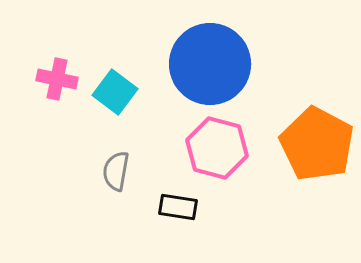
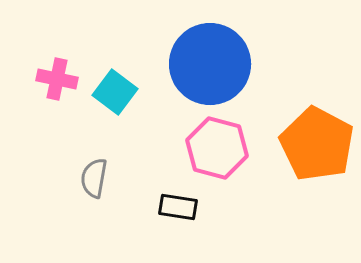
gray semicircle: moved 22 px left, 7 px down
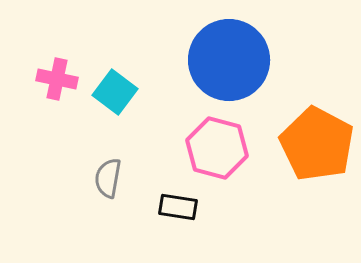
blue circle: moved 19 px right, 4 px up
gray semicircle: moved 14 px right
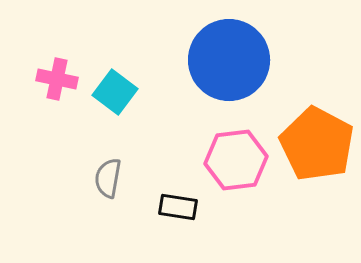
pink hexagon: moved 19 px right, 12 px down; rotated 22 degrees counterclockwise
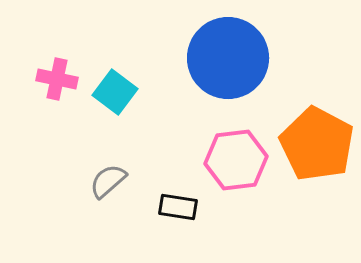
blue circle: moved 1 px left, 2 px up
gray semicircle: moved 3 px down; rotated 39 degrees clockwise
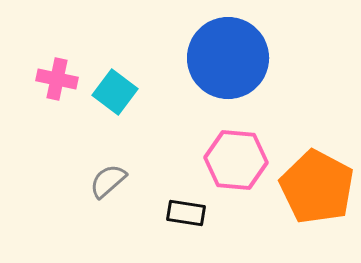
orange pentagon: moved 43 px down
pink hexagon: rotated 12 degrees clockwise
black rectangle: moved 8 px right, 6 px down
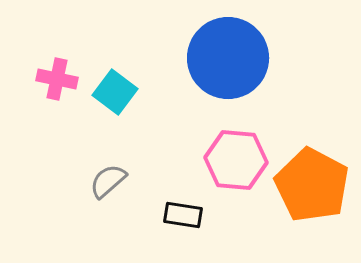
orange pentagon: moved 5 px left, 2 px up
black rectangle: moved 3 px left, 2 px down
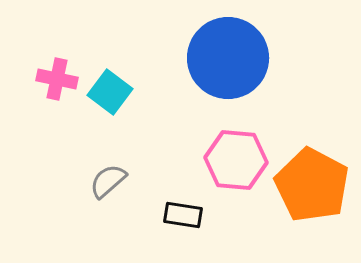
cyan square: moved 5 px left
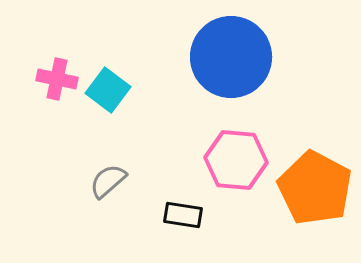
blue circle: moved 3 px right, 1 px up
cyan square: moved 2 px left, 2 px up
orange pentagon: moved 3 px right, 3 px down
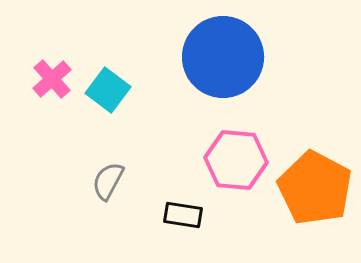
blue circle: moved 8 px left
pink cross: moved 5 px left; rotated 36 degrees clockwise
gray semicircle: rotated 21 degrees counterclockwise
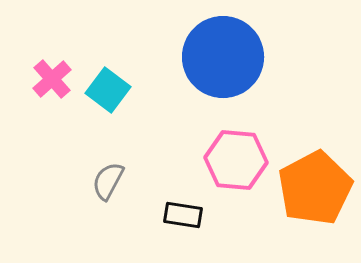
orange pentagon: rotated 16 degrees clockwise
